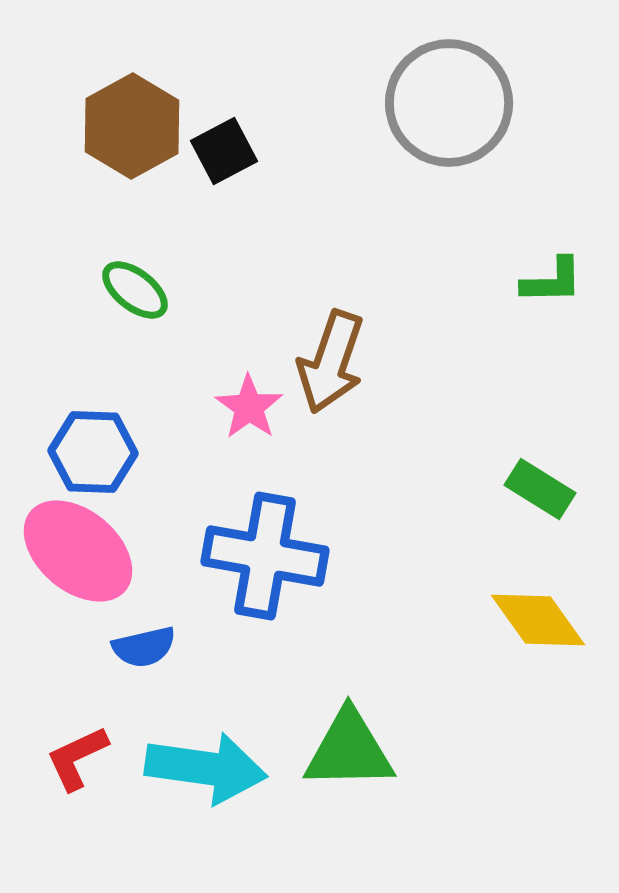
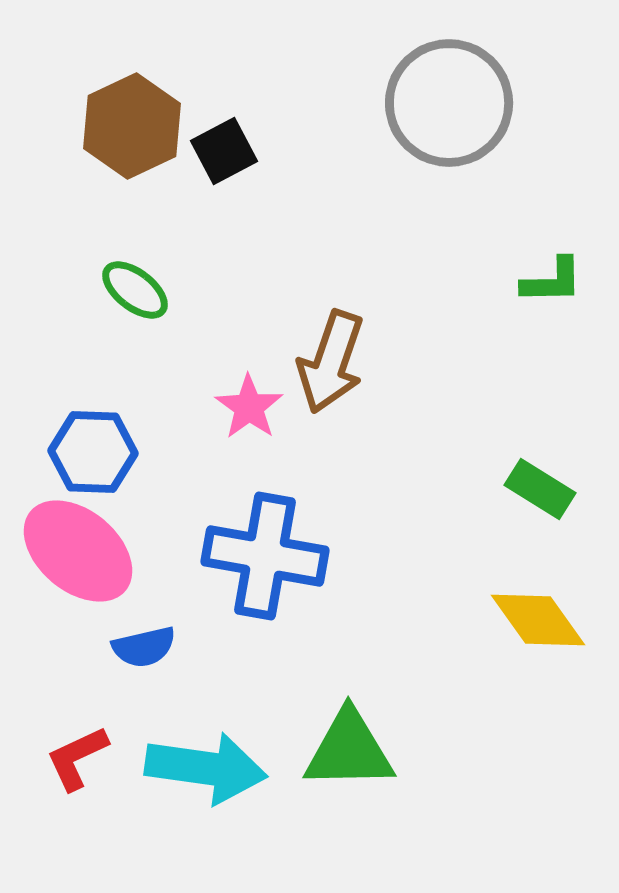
brown hexagon: rotated 4 degrees clockwise
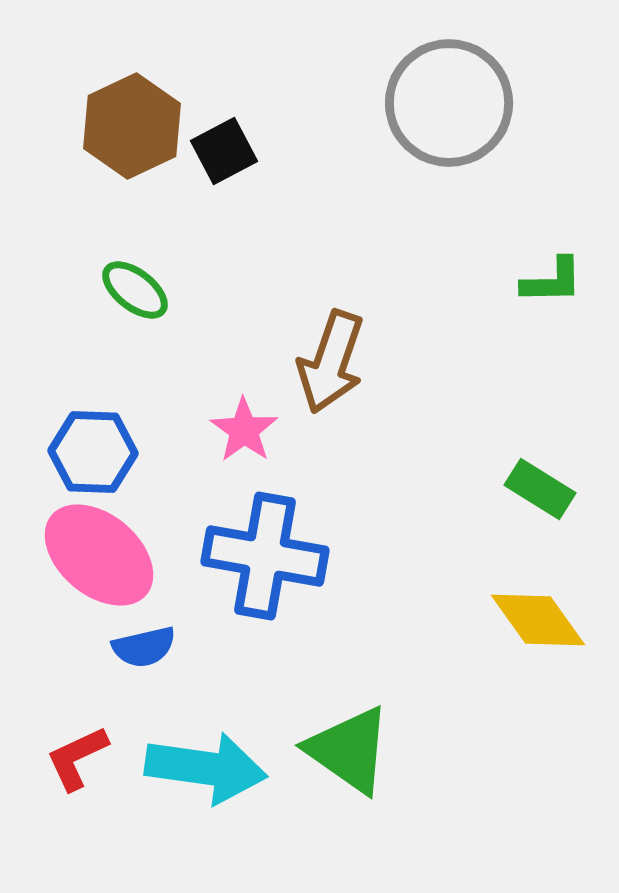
pink star: moved 5 px left, 23 px down
pink ellipse: moved 21 px right, 4 px down
green triangle: rotated 36 degrees clockwise
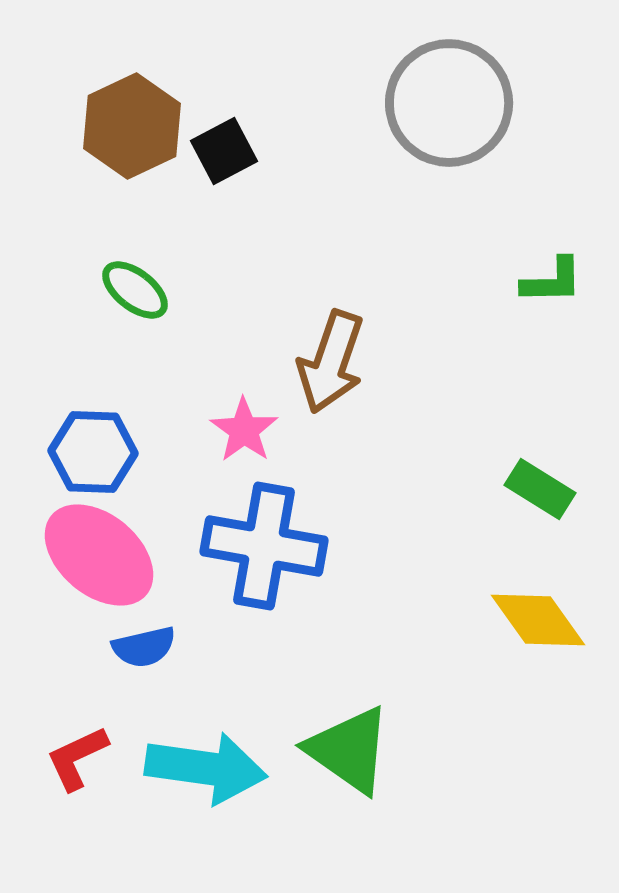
blue cross: moved 1 px left, 10 px up
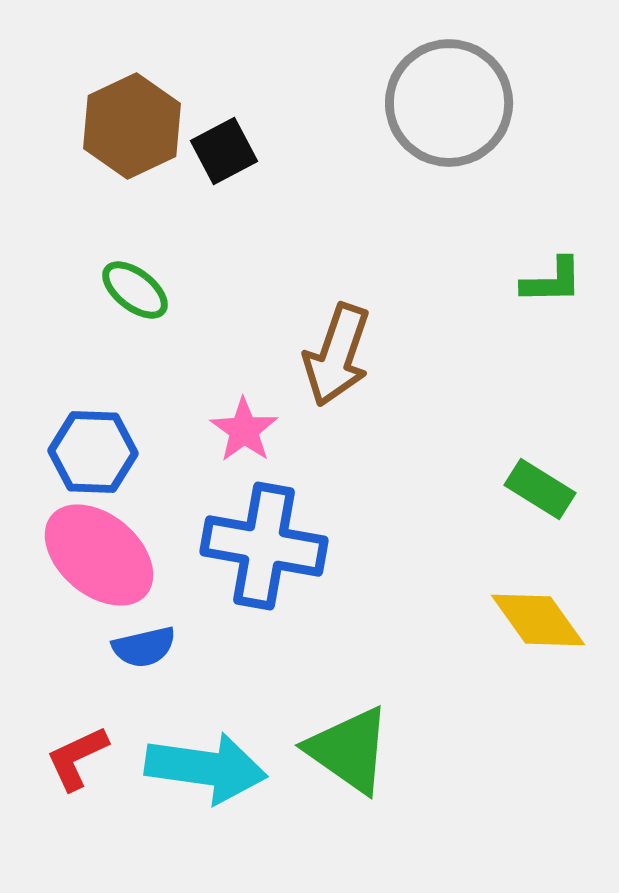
brown arrow: moved 6 px right, 7 px up
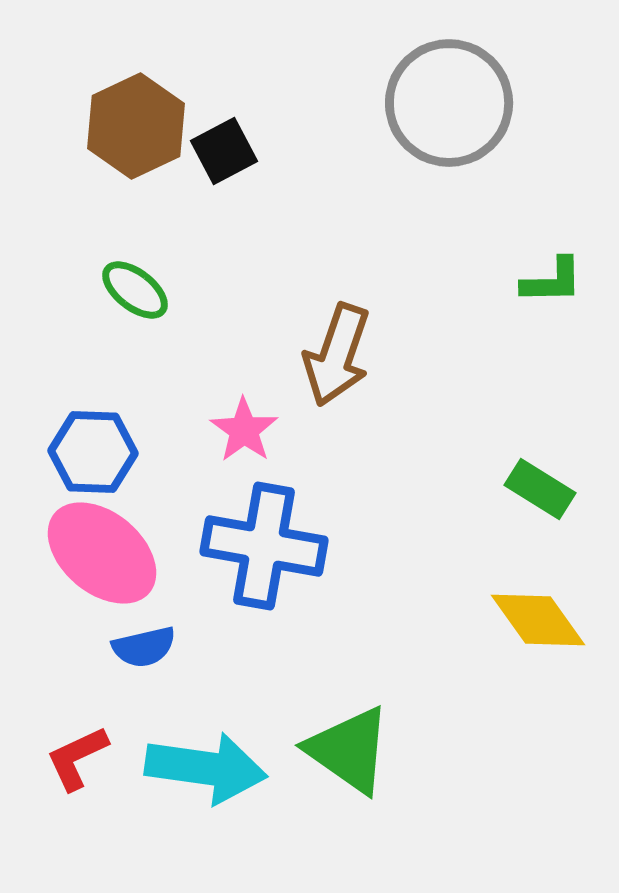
brown hexagon: moved 4 px right
pink ellipse: moved 3 px right, 2 px up
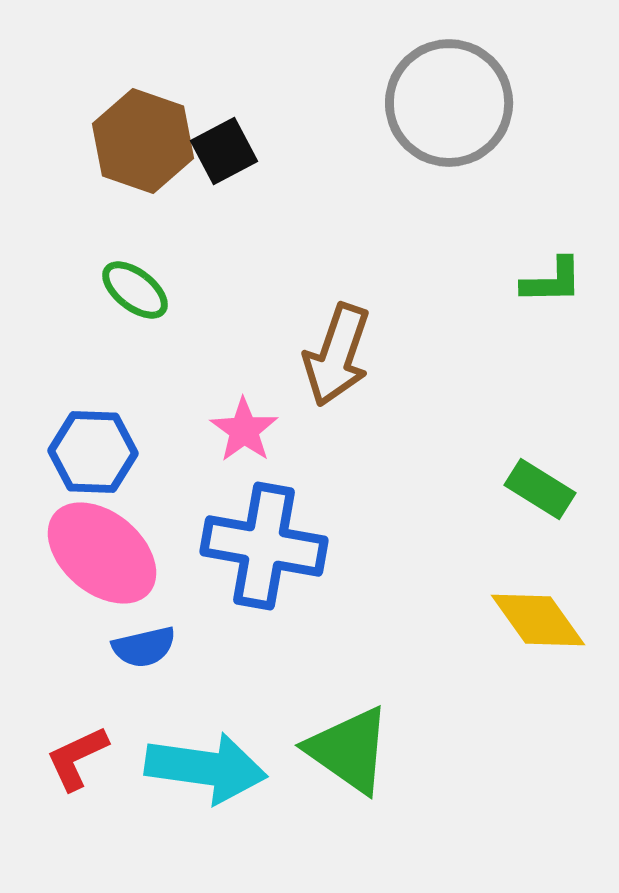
brown hexagon: moved 7 px right, 15 px down; rotated 16 degrees counterclockwise
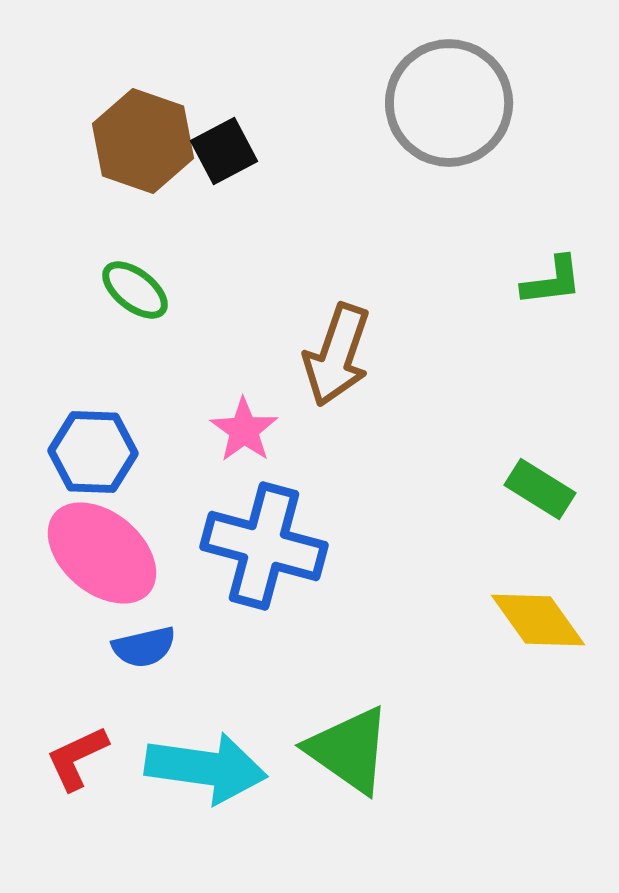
green L-shape: rotated 6 degrees counterclockwise
blue cross: rotated 5 degrees clockwise
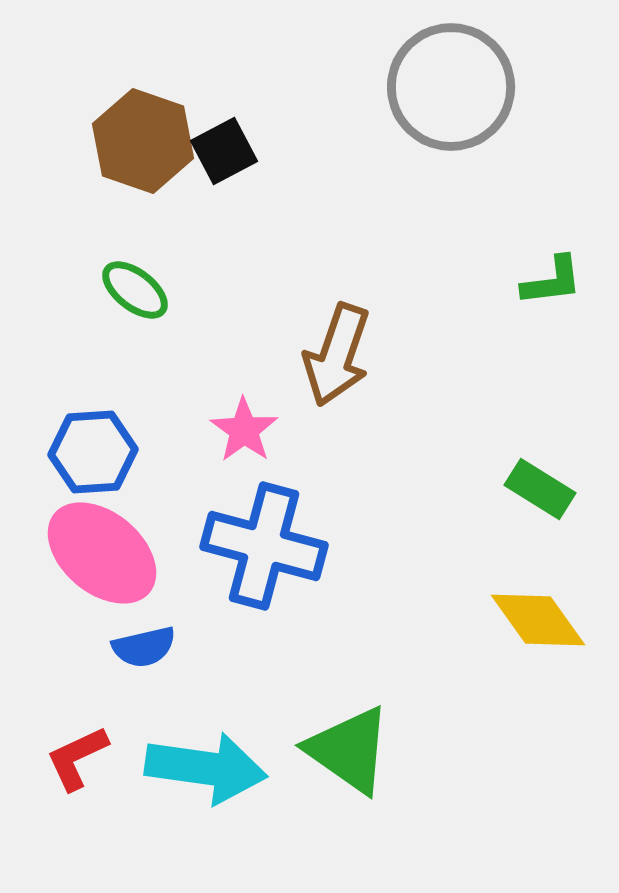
gray circle: moved 2 px right, 16 px up
blue hexagon: rotated 6 degrees counterclockwise
